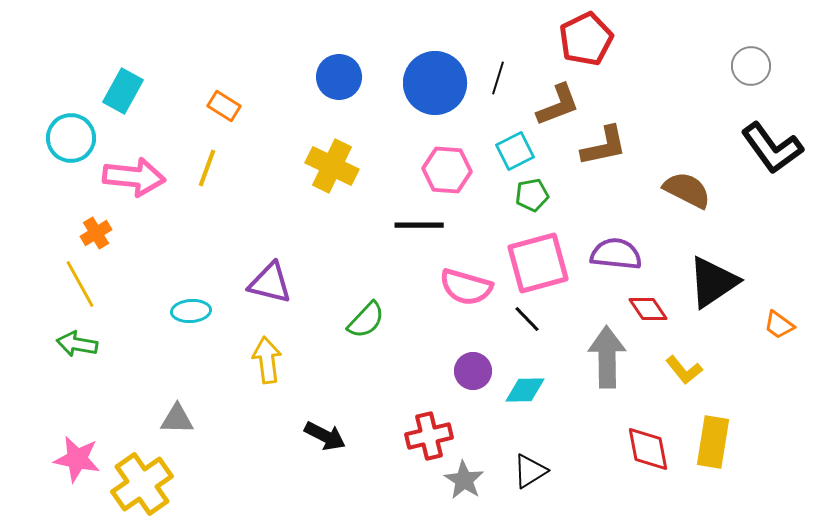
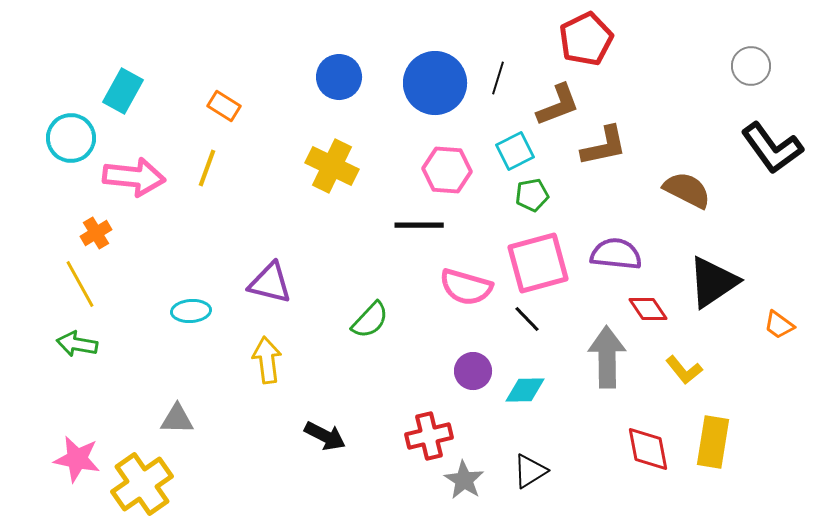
green semicircle at (366, 320): moved 4 px right
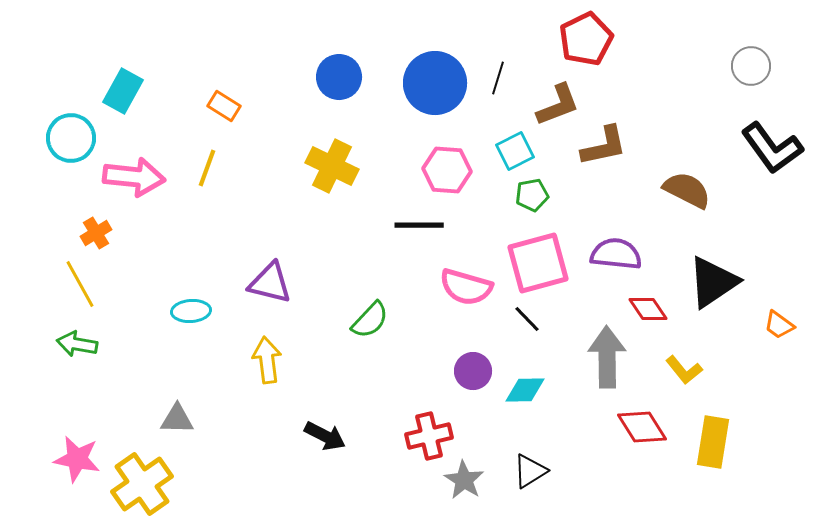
red diamond at (648, 449): moved 6 px left, 22 px up; rotated 21 degrees counterclockwise
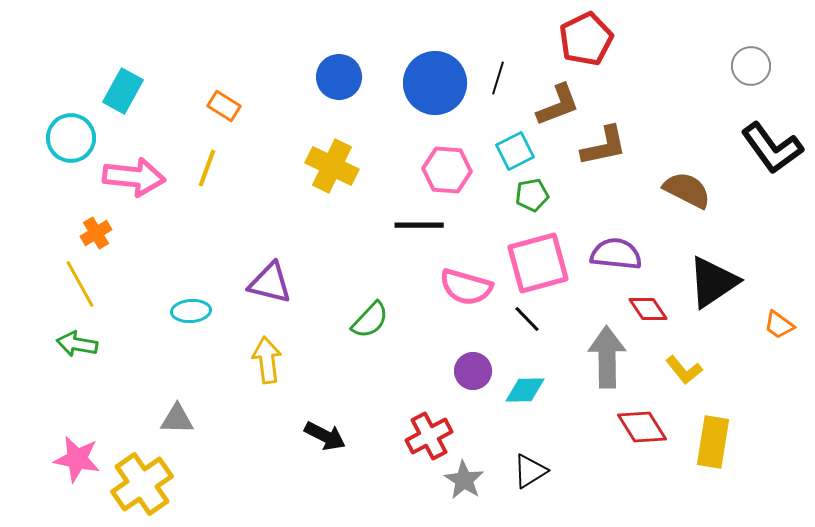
red cross at (429, 436): rotated 15 degrees counterclockwise
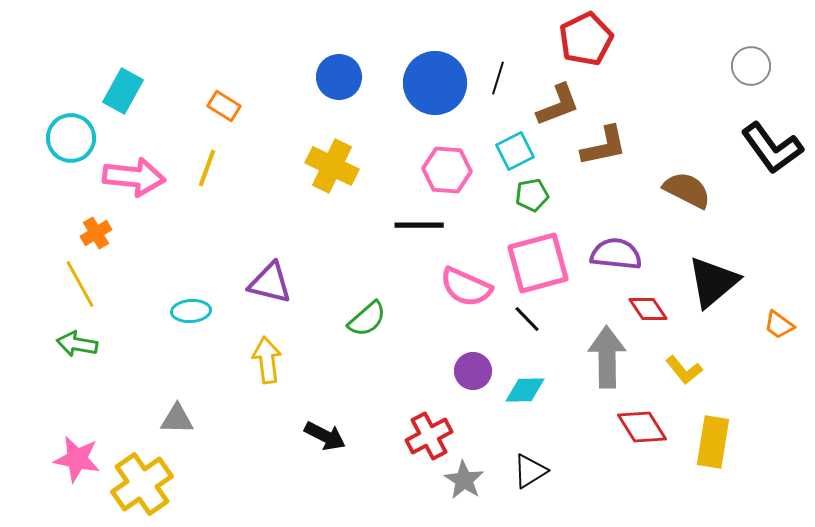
black triangle at (713, 282): rotated 6 degrees counterclockwise
pink semicircle at (466, 287): rotated 8 degrees clockwise
green semicircle at (370, 320): moved 3 px left, 1 px up; rotated 6 degrees clockwise
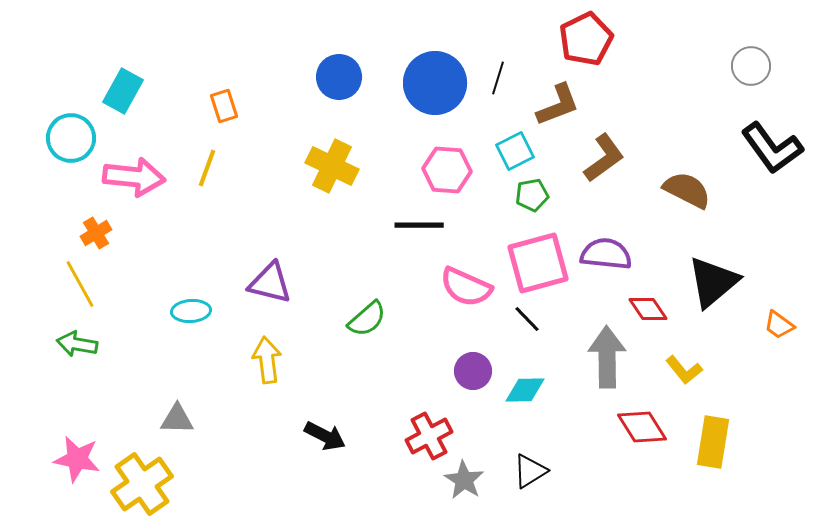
orange rectangle at (224, 106): rotated 40 degrees clockwise
brown L-shape at (604, 146): moved 12 px down; rotated 24 degrees counterclockwise
purple semicircle at (616, 254): moved 10 px left
